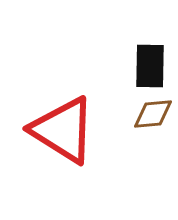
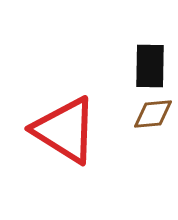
red triangle: moved 2 px right
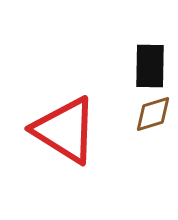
brown diamond: rotated 12 degrees counterclockwise
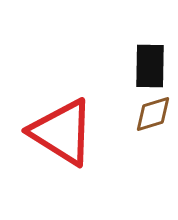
red triangle: moved 3 px left, 2 px down
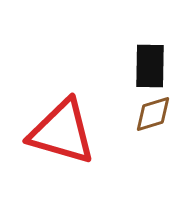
red triangle: rotated 16 degrees counterclockwise
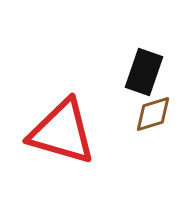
black rectangle: moved 6 px left, 6 px down; rotated 18 degrees clockwise
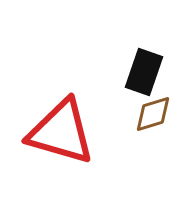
red triangle: moved 1 px left
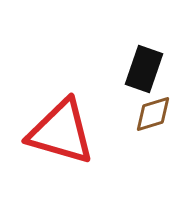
black rectangle: moved 3 px up
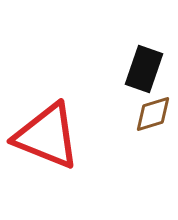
red triangle: moved 14 px left, 4 px down; rotated 6 degrees clockwise
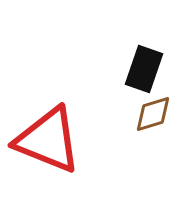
red triangle: moved 1 px right, 4 px down
